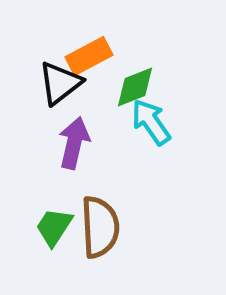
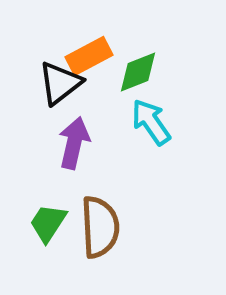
green diamond: moved 3 px right, 15 px up
green trapezoid: moved 6 px left, 4 px up
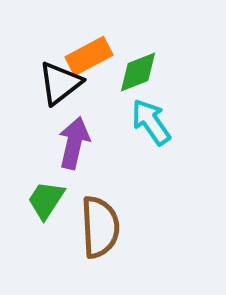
green trapezoid: moved 2 px left, 23 px up
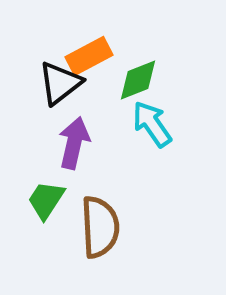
green diamond: moved 8 px down
cyan arrow: moved 1 px right, 2 px down
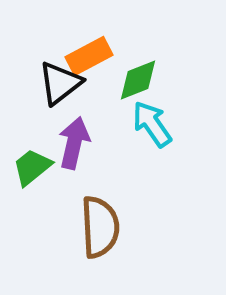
green trapezoid: moved 14 px left, 33 px up; rotated 18 degrees clockwise
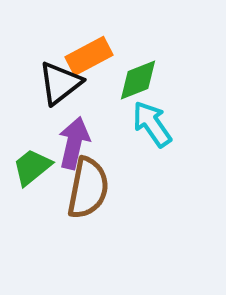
brown semicircle: moved 12 px left, 39 px up; rotated 14 degrees clockwise
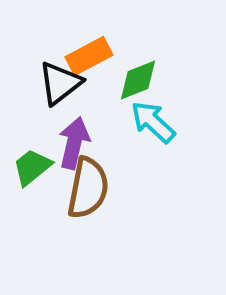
cyan arrow: moved 1 px right, 2 px up; rotated 12 degrees counterclockwise
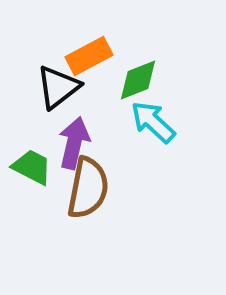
black triangle: moved 2 px left, 4 px down
green trapezoid: rotated 66 degrees clockwise
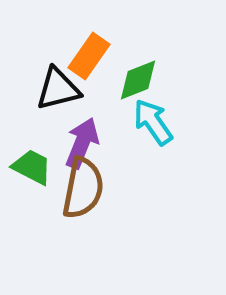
orange rectangle: rotated 27 degrees counterclockwise
black triangle: moved 2 px down; rotated 24 degrees clockwise
cyan arrow: rotated 12 degrees clockwise
purple arrow: moved 8 px right; rotated 9 degrees clockwise
brown semicircle: moved 5 px left
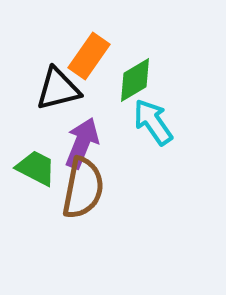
green diamond: moved 3 px left; rotated 9 degrees counterclockwise
green trapezoid: moved 4 px right, 1 px down
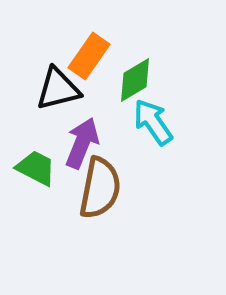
brown semicircle: moved 17 px right
